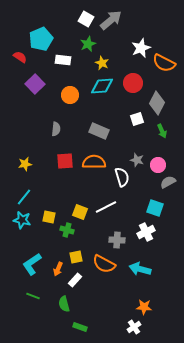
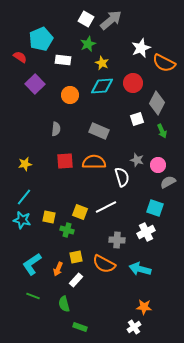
white rectangle at (75, 280): moved 1 px right
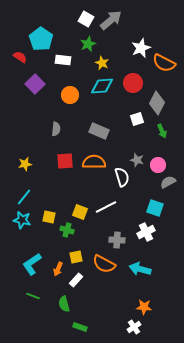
cyan pentagon at (41, 39): rotated 15 degrees counterclockwise
